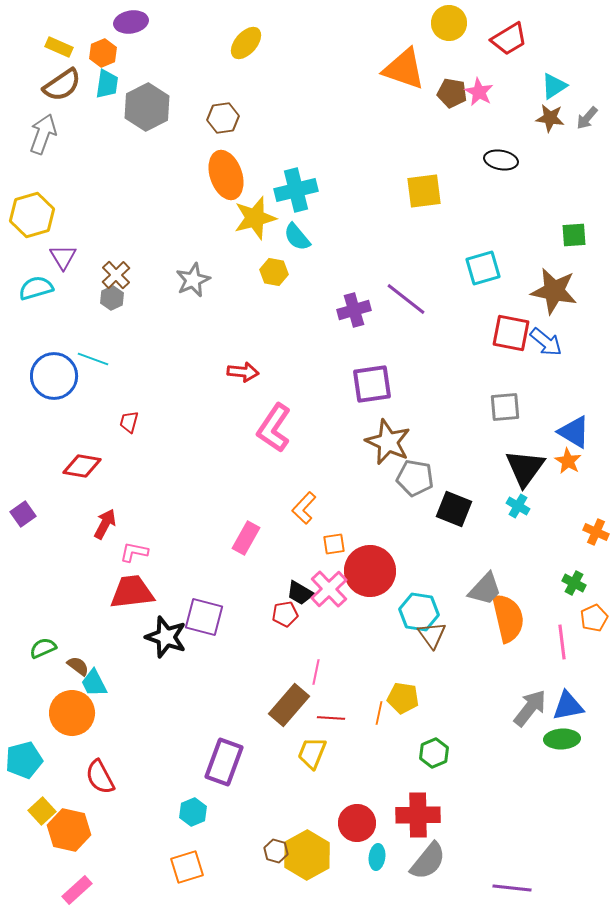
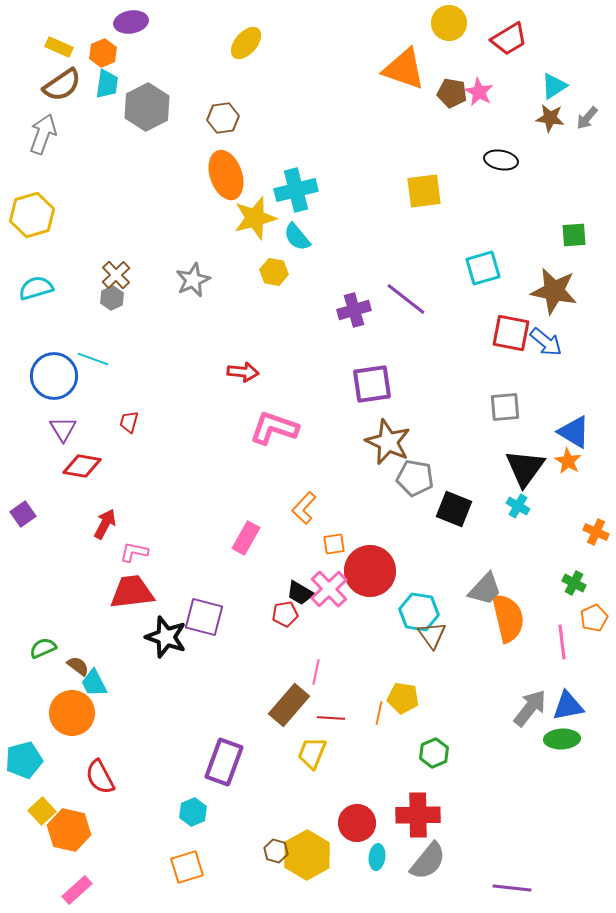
purple triangle at (63, 257): moved 172 px down
pink L-shape at (274, 428): rotated 75 degrees clockwise
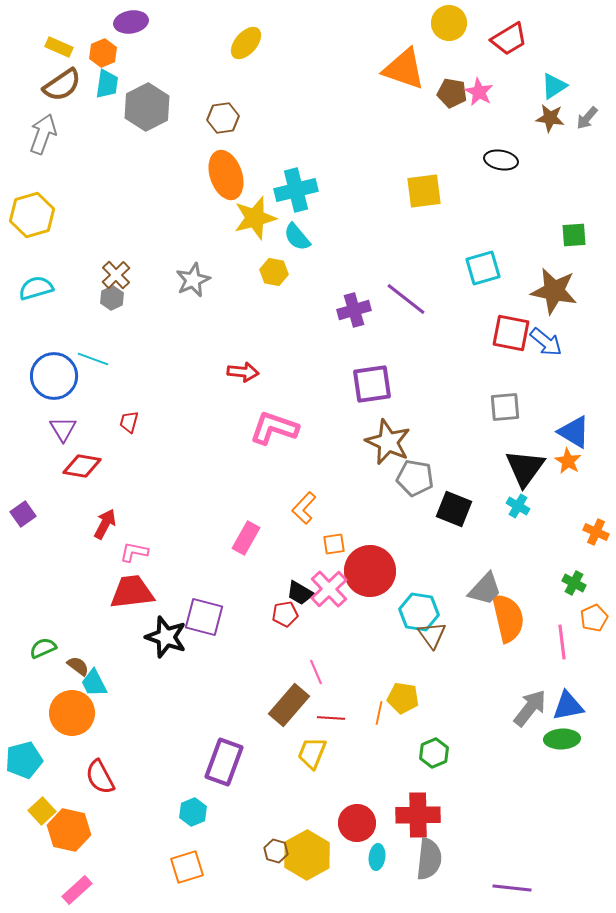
pink line at (316, 672): rotated 35 degrees counterclockwise
gray semicircle at (428, 861): moved 1 px right, 2 px up; rotated 33 degrees counterclockwise
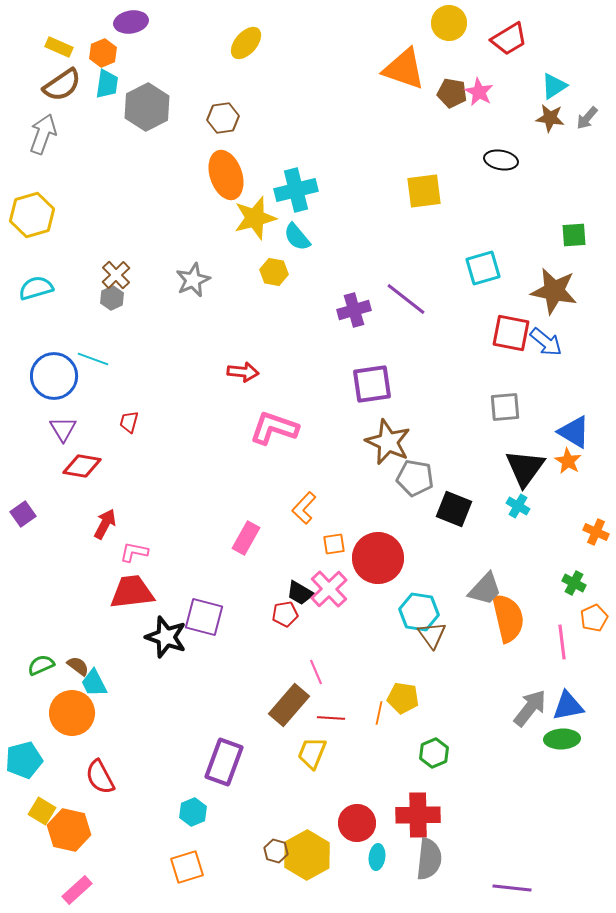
red circle at (370, 571): moved 8 px right, 13 px up
green semicircle at (43, 648): moved 2 px left, 17 px down
yellow square at (42, 811): rotated 16 degrees counterclockwise
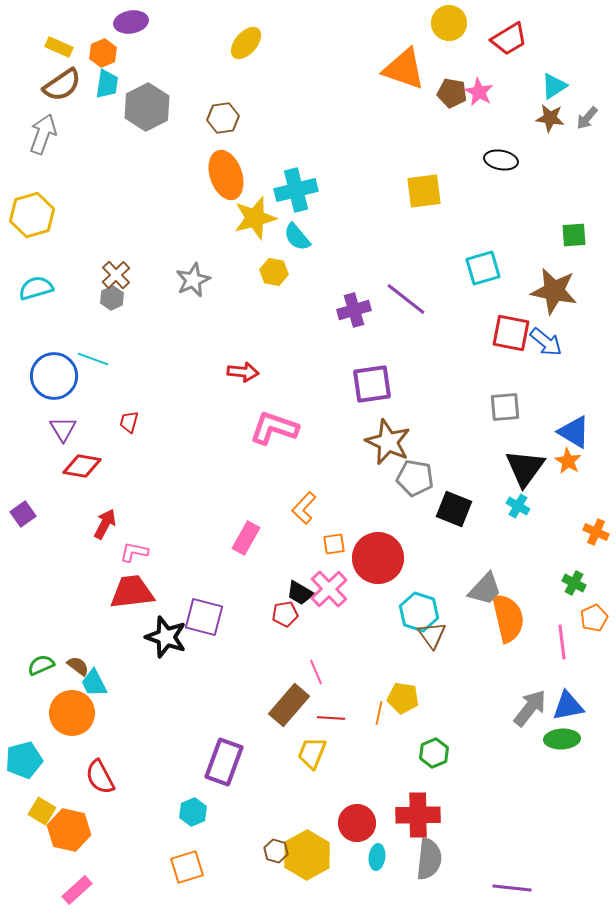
cyan hexagon at (419, 612): rotated 9 degrees clockwise
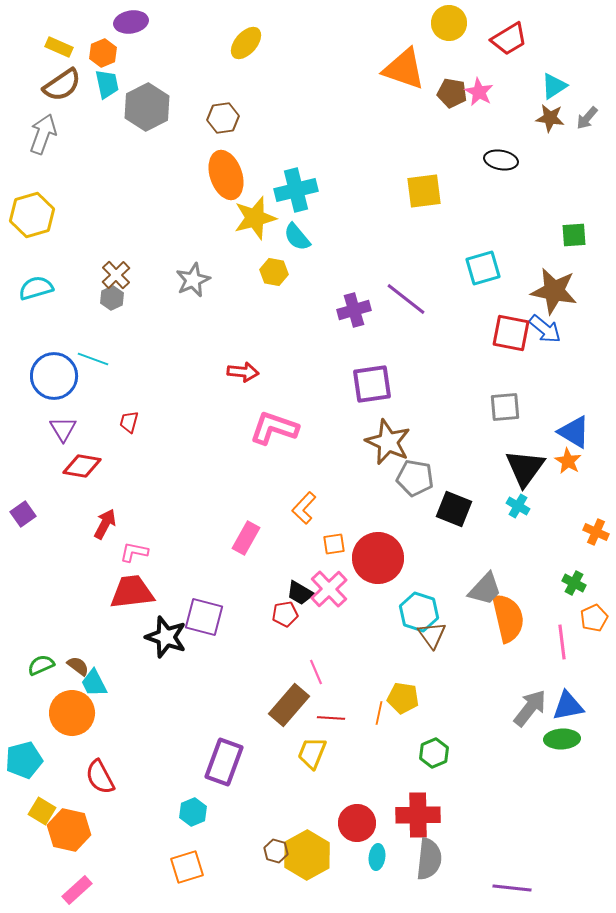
cyan trapezoid at (107, 84): rotated 20 degrees counterclockwise
blue arrow at (546, 342): moved 1 px left, 13 px up
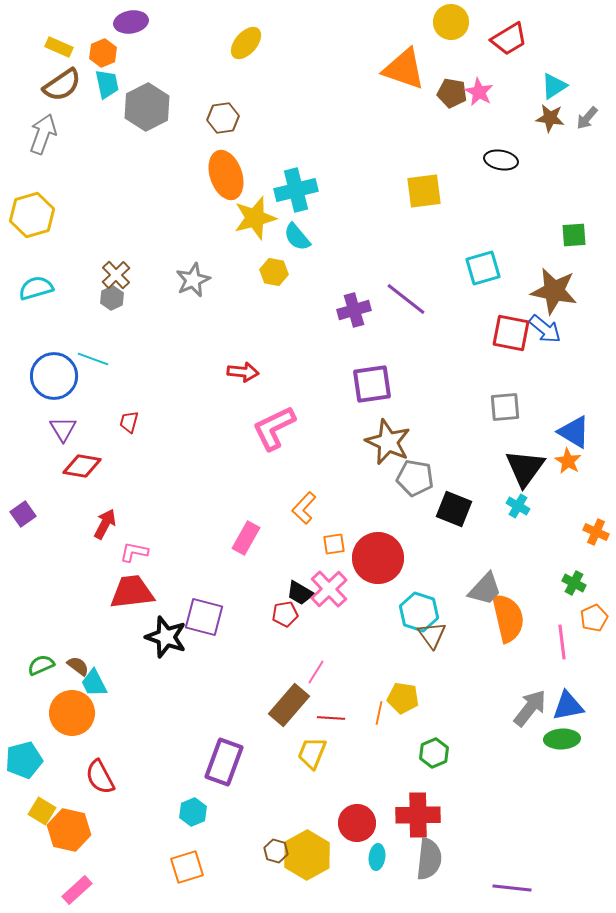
yellow circle at (449, 23): moved 2 px right, 1 px up
pink L-shape at (274, 428): rotated 45 degrees counterclockwise
pink line at (316, 672): rotated 55 degrees clockwise
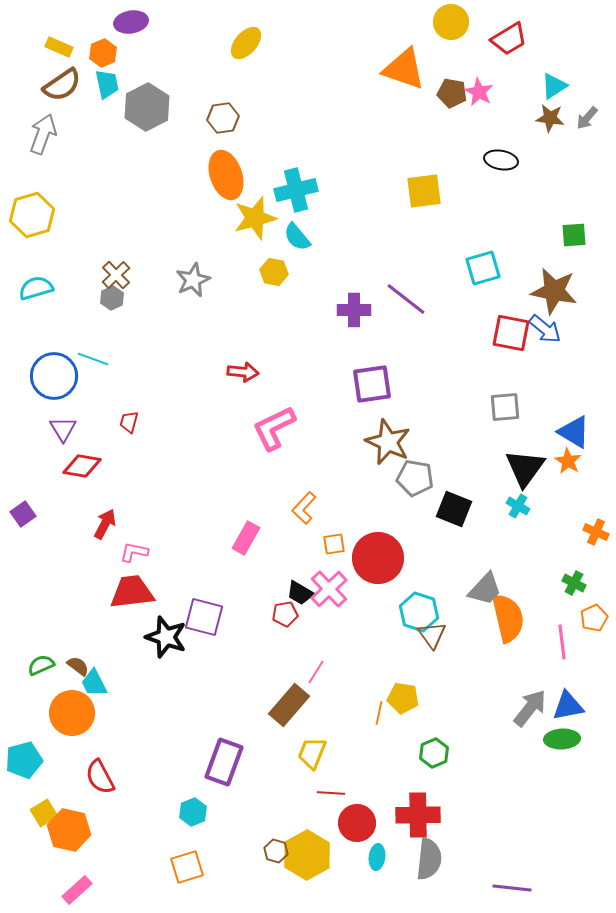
purple cross at (354, 310): rotated 16 degrees clockwise
red line at (331, 718): moved 75 px down
yellow square at (42, 811): moved 2 px right, 2 px down; rotated 28 degrees clockwise
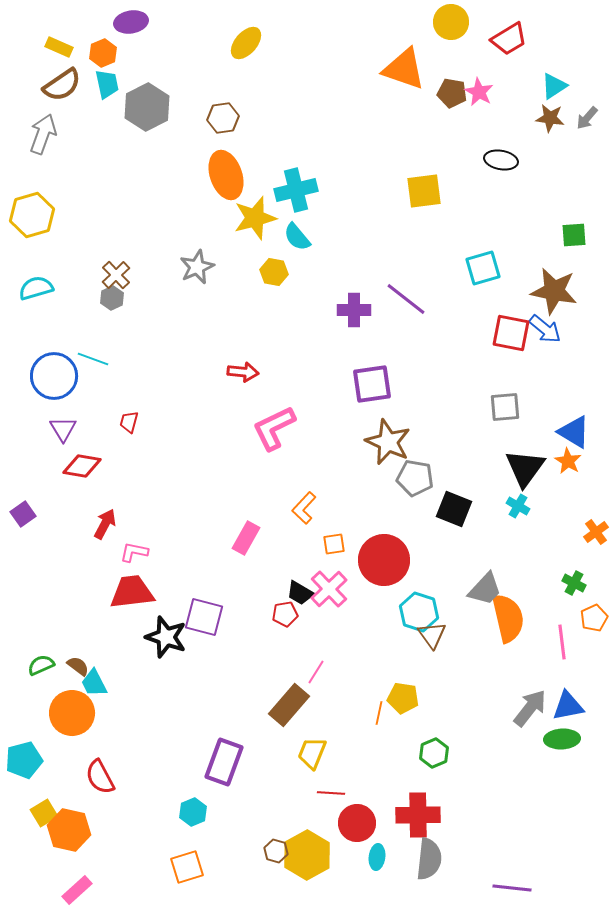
gray star at (193, 280): moved 4 px right, 13 px up
orange cross at (596, 532): rotated 30 degrees clockwise
red circle at (378, 558): moved 6 px right, 2 px down
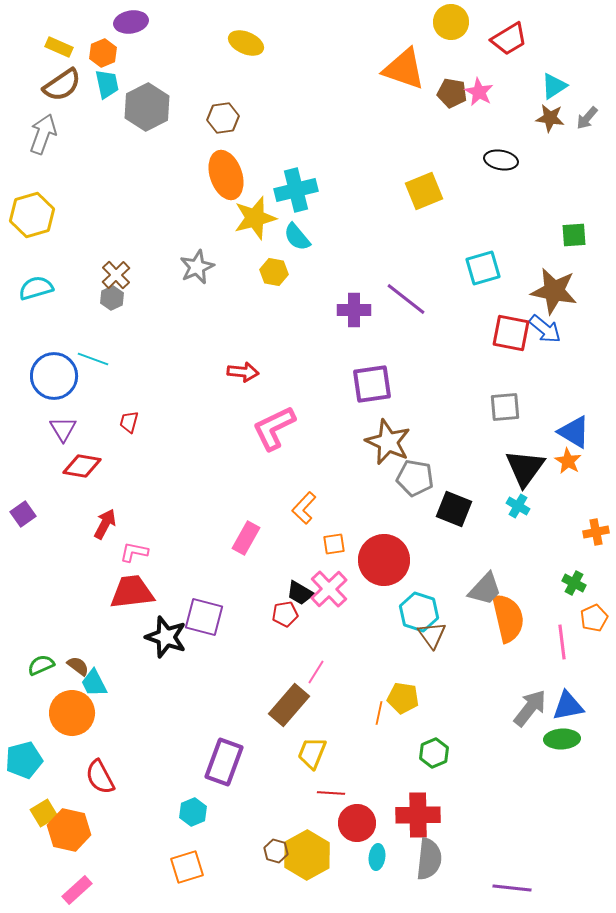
yellow ellipse at (246, 43): rotated 72 degrees clockwise
yellow square at (424, 191): rotated 15 degrees counterclockwise
orange cross at (596, 532): rotated 25 degrees clockwise
